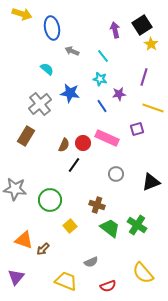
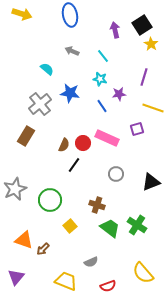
blue ellipse: moved 18 px right, 13 px up
gray star: rotated 30 degrees counterclockwise
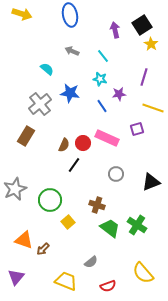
yellow square: moved 2 px left, 4 px up
gray semicircle: rotated 16 degrees counterclockwise
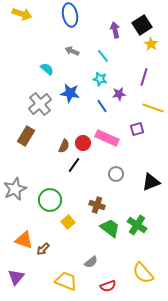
brown semicircle: moved 1 px down
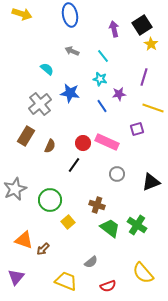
purple arrow: moved 1 px left, 1 px up
pink rectangle: moved 4 px down
brown semicircle: moved 14 px left
gray circle: moved 1 px right
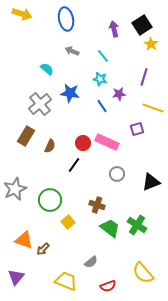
blue ellipse: moved 4 px left, 4 px down
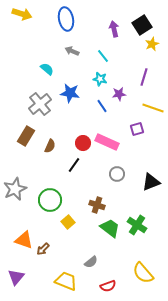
yellow star: moved 1 px right; rotated 16 degrees clockwise
